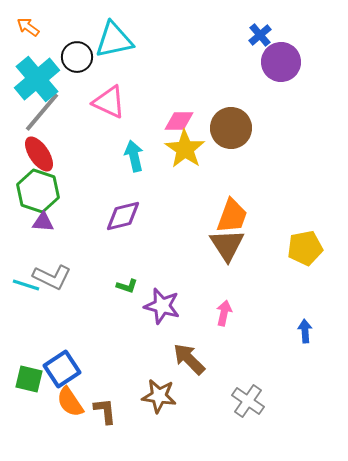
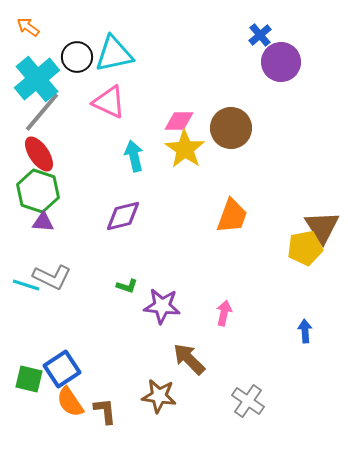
cyan triangle: moved 14 px down
brown triangle: moved 95 px right, 18 px up
purple star: rotated 9 degrees counterclockwise
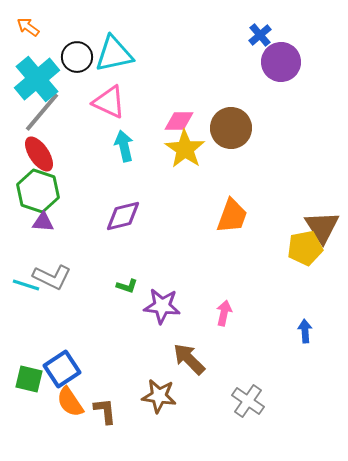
cyan arrow: moved 10 px left, 10 px up
